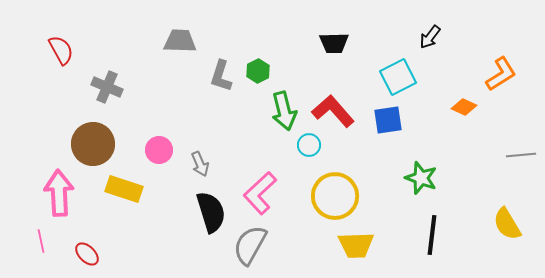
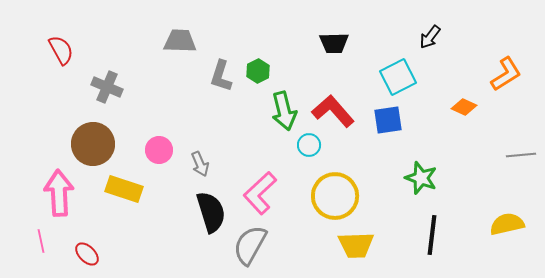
orange L-shape: moved 5 px right
yellow semicircle: rotated 108 degrees clockwise
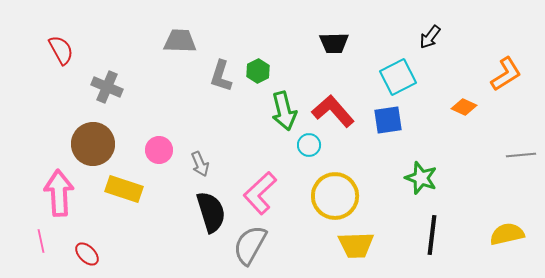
yellow semicircle: moved 10 px down
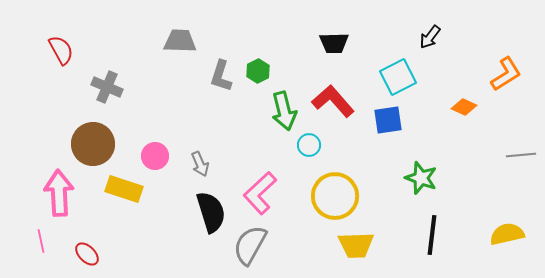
red L-shape: moved 10 px up
pink circle: moved 4 px left, 6 px down
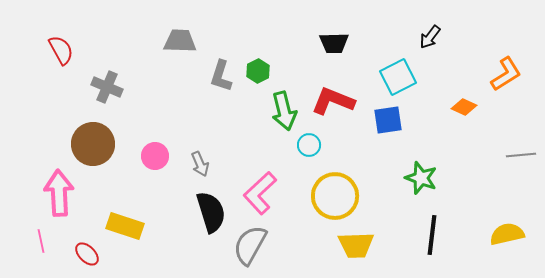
red L-shape: rotated 27 degrees counterclockwise
yellow rectangle: moved 1 px right, 37 px down
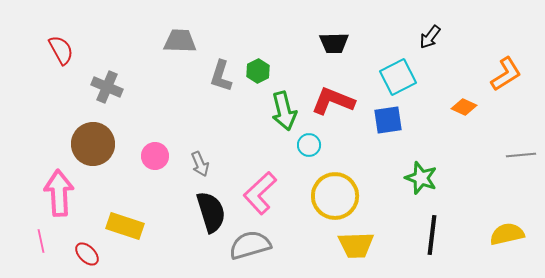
gray semicircle: rotated 45 degrees clockwise
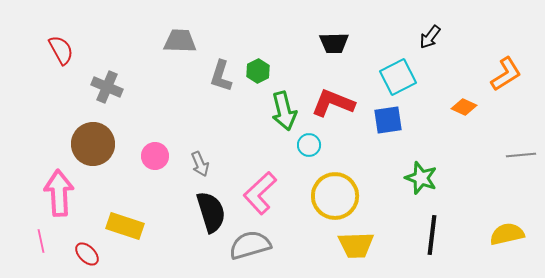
red L-shape: moved 2 px down
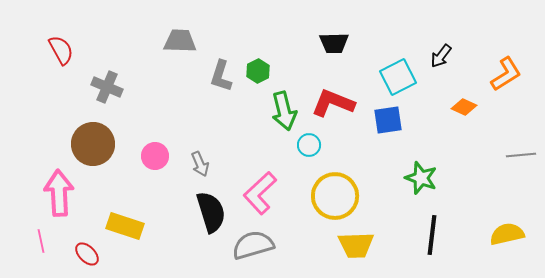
black arrow: moved 11 px right, 19 px down
gray semicircle: moved 3 px right
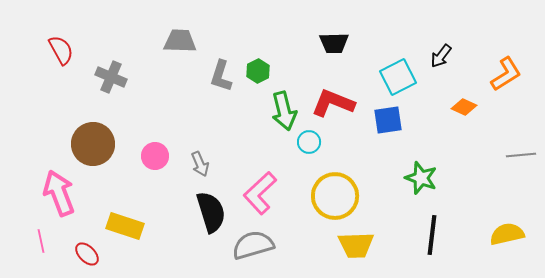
gray cross: moved 4 px right, 10 px up
cyan circle: moved 3 px up
pink arrow: rotated 18 degrees counterclockwise
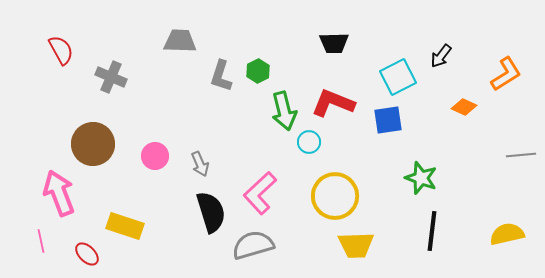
black line: moved 4 px up
